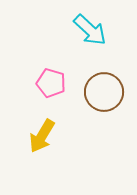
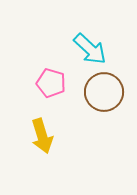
cyan arrow: moved 19 px down
yellow arrow: rotated 48 degrees counterclockwise
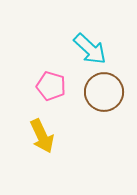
pink pentagon: moved 3 px down
yellow arrow: rotated 8 degrees counterclockwise
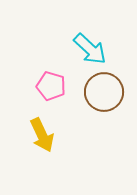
yellow arrow: moved 1 px up
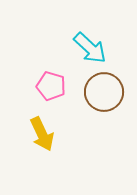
cyan arrow: moved 1 px up
yellow arrow: moved 1 px up
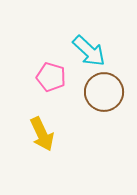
cyan arrow: moved 1 px left, 3 px down
pink pentagon: moved 9 px up
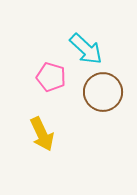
cyan arrow: moved 3 px left, 2 px up
brown circle: moved 1 px left
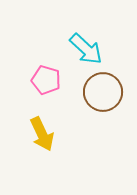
pink pentagon: moved 5 px left, 3 px down
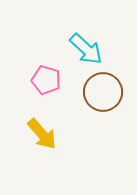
yellow arrow: rotated 16 degrees counterclockwise
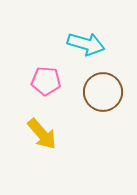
cyan arrow: moved 5 px up; rotated 27 degrees counterclockwise
pink pentagon: moved 1 px down; rotated 12 degrees counterclockwise
